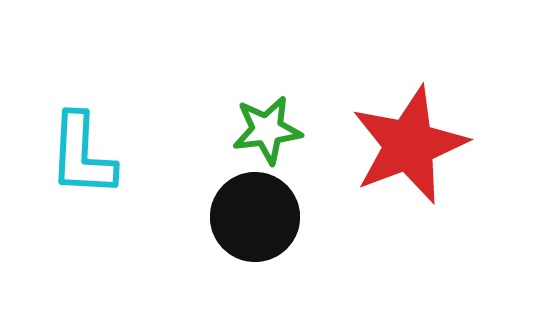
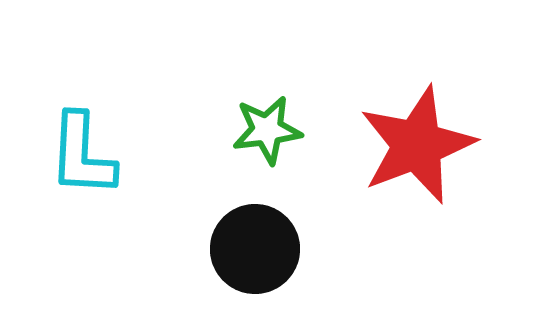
red star: moved 8 px right
black circle: moved 32 px down
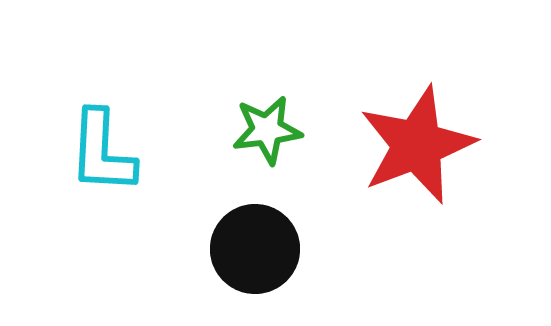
cyan L-shape: moved 20 px right, 3 px up
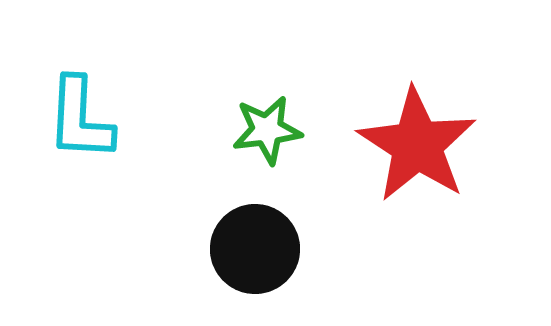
red star: rotated 18 degrees counterclockwise
cyan L-shape: moved 22 px left, 33 px up
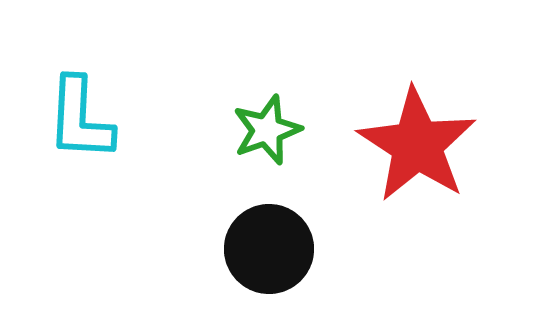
green star: rotated 12 degrees counterclockwise
black circle: moved 14 px right
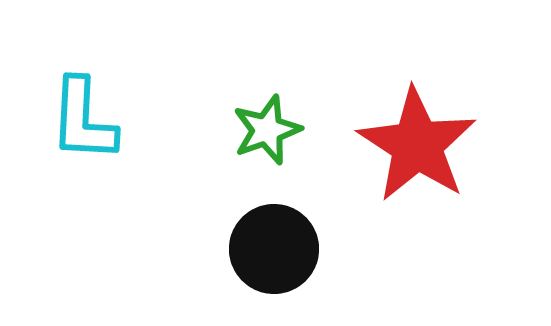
cyan L-shape: moved 3 px right, 1 px down
black circle: moved 5 px right
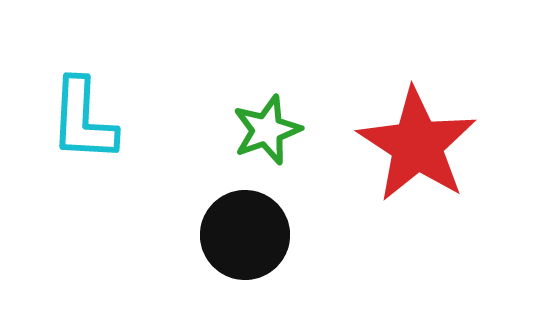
black circle: moved 29 px left, 14 px up
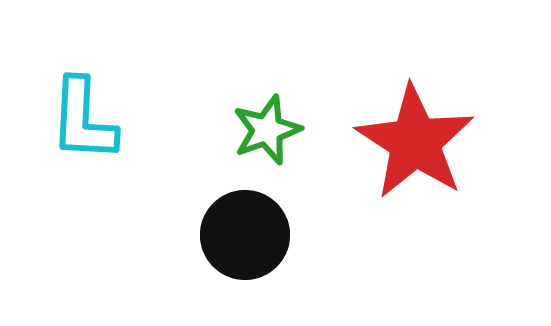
red star: moved 2 px left, 3 px up
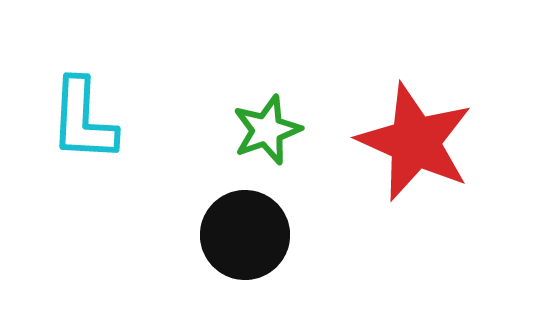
red star: rotated 9 degrees counterclockwise
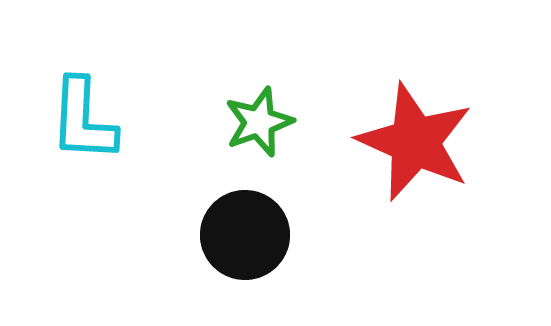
green star: moved 8 px left, 8 px up
